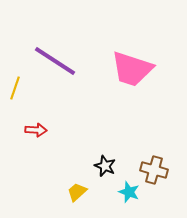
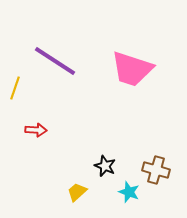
brown cross: moved 2 px right
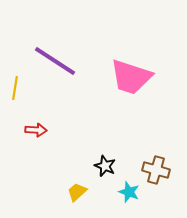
pink trapezoid: moved 1 px left, 8 px down
yellow line: rotated 10 degrees counterclockwise
